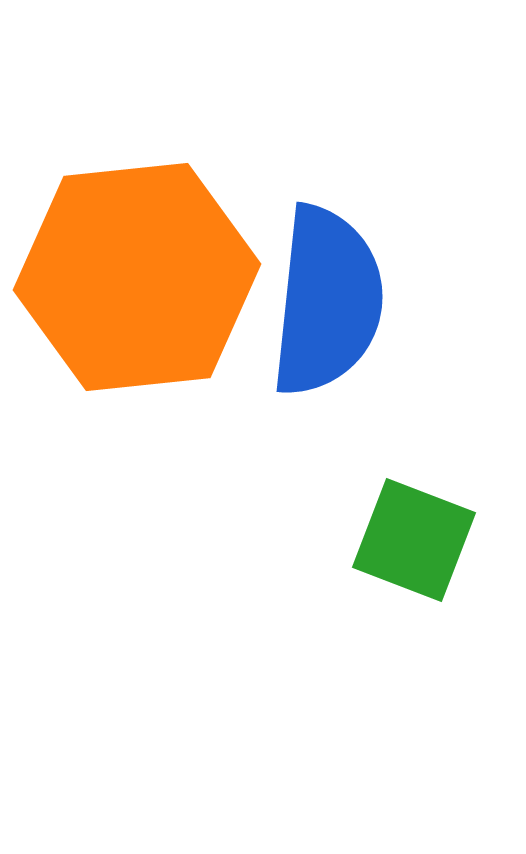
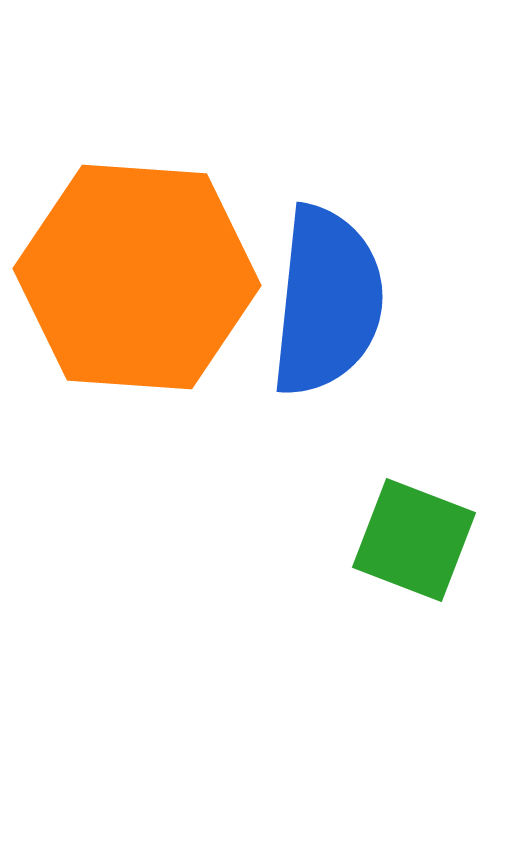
orange hexagon: rotated 10 degrees clockwise
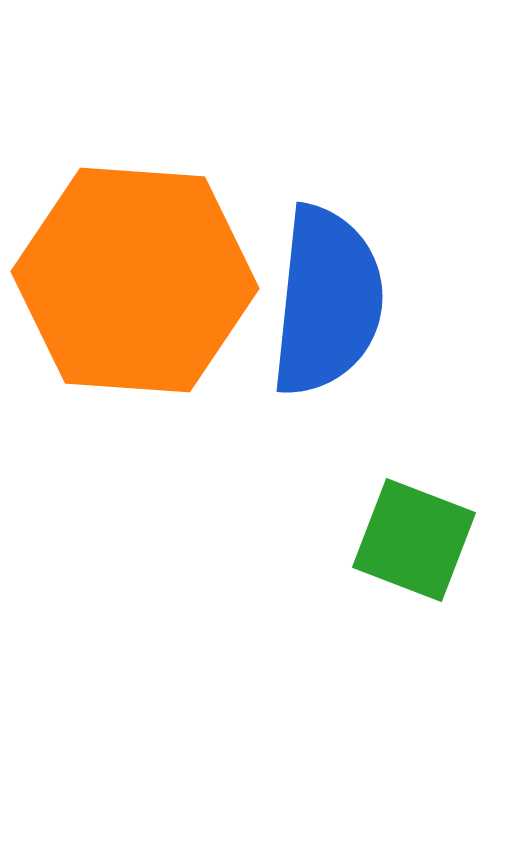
orange hexagon: moved 2 px left, 3 px down
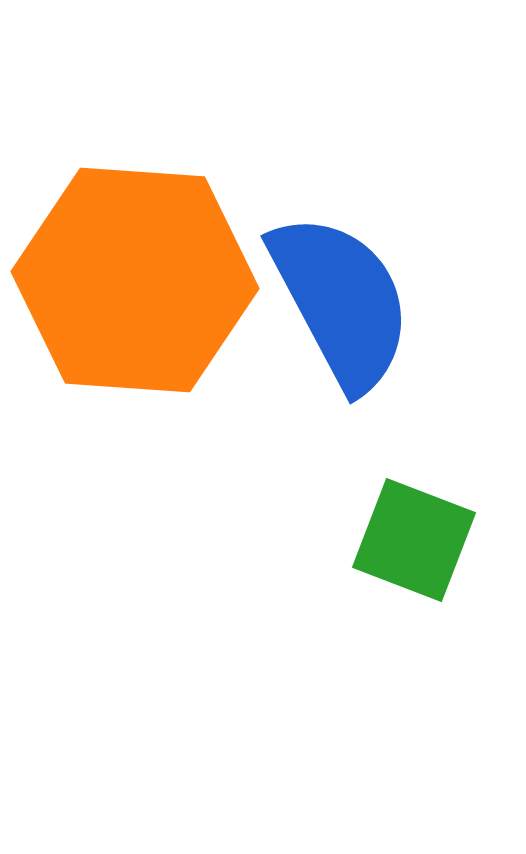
blue semicircle: moved 14 px right; rotated 34 degrees counterclockwise
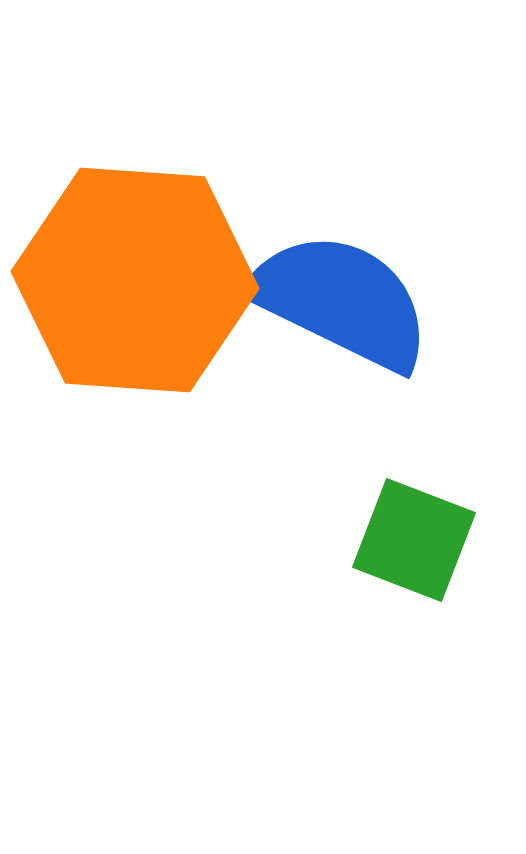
blue semicircle: rotated 36 degrees counterclockwise
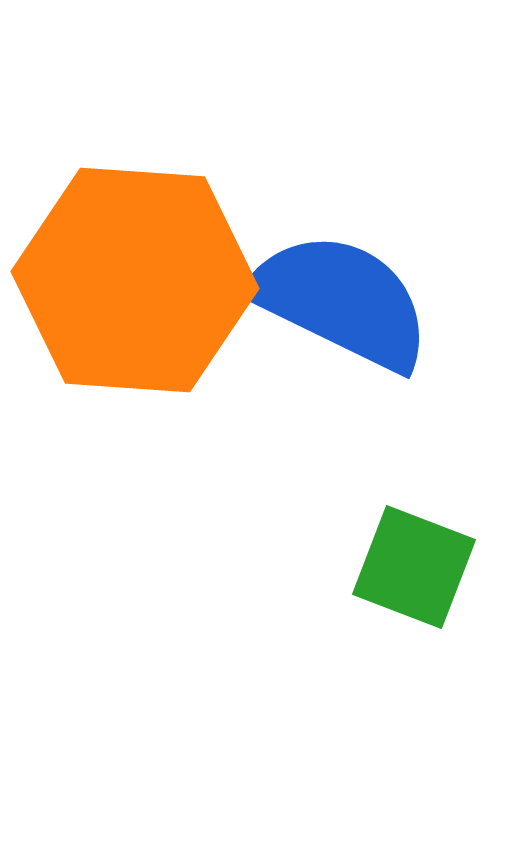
green square: moved 27 px down
